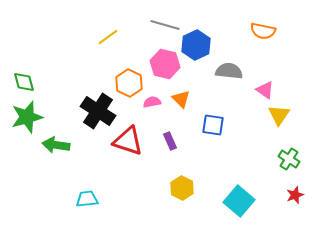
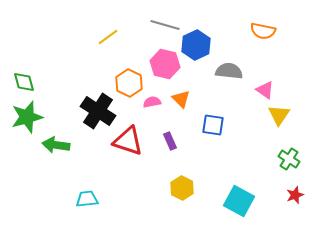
cyan square: rotated 12 degrees counterclockwise
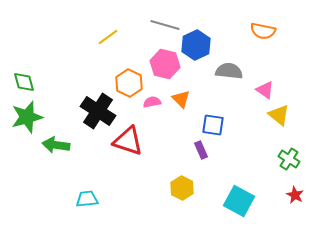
yellow triangle: rotated 25 degrees counterclockwise
purple rectangle: moved 31 px right, 9 px down
red star: rotated 24 degrees counterclockwise
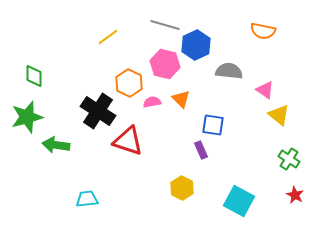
green diamond: moved 10 px right, 6 px up; rotated 15 degrees clockwise
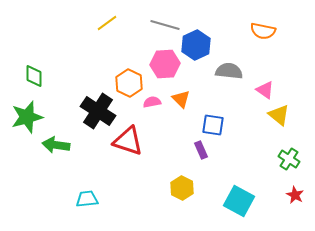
yellow line: moved 1 px left, 14 px up
pink hexagon: rotated 16 degrees counterclockwise
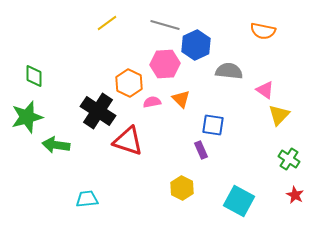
yellow triangle: rotated 35 degrees clockwise
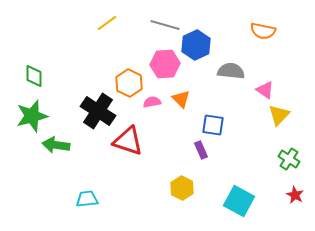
gray semicircle: moved 2 px right
green star: moved 5 px right, 1 px up
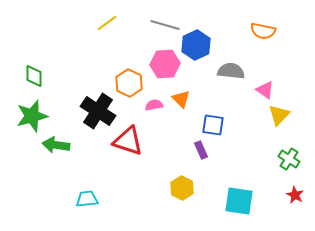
pink semicircle: moved 2 px right, 3 px down
cyan square: rotated 20 degrees counterclockwise
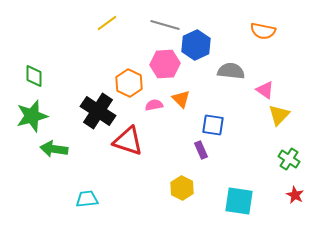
green arrow: moved 2 px left, 4 px down
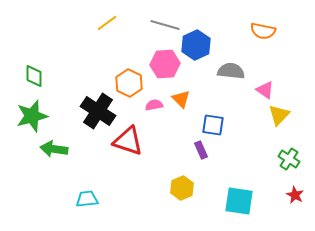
yellow hexagon: rotated 10 degrees clockwise
